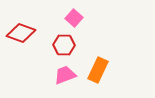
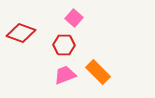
orange rectangle: moved 2 px down; rotated 70 degrees counterclockwise
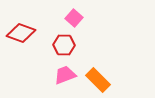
orange rectangle: moved 8 px down
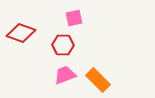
pink square: rotated 36 degrees clockwise
red hexagon: moved 1 px left
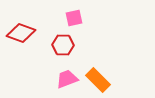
pink trapezoid: moved 2 px right, 4 px down
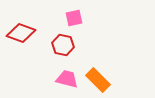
red hexagon: rotated 10 degrees clockwise
pink trapezoid: rotated 35 degrees clockwise
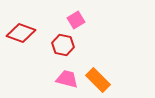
pink square: moved 2 px right, 2 px down; rotated 18 degrees counterclockwise
